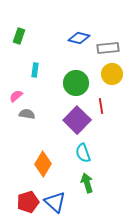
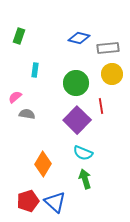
pink semicircle: moved 1 px left, 1 px down
cyan semicircle: rotated 48 degrees counterclockwise
green arrow: moved 2 px left, 4 px up
red pentagon: moved 1 px up
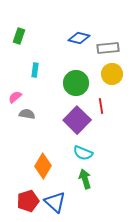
orange diamond: moved 2 px down
